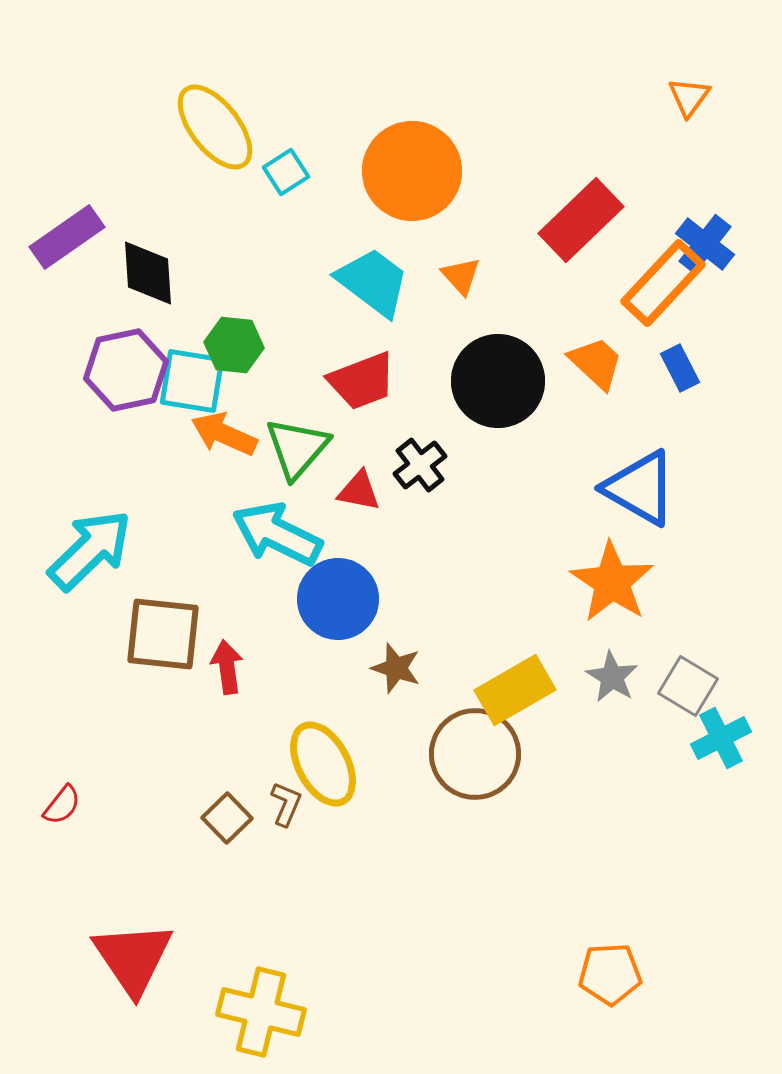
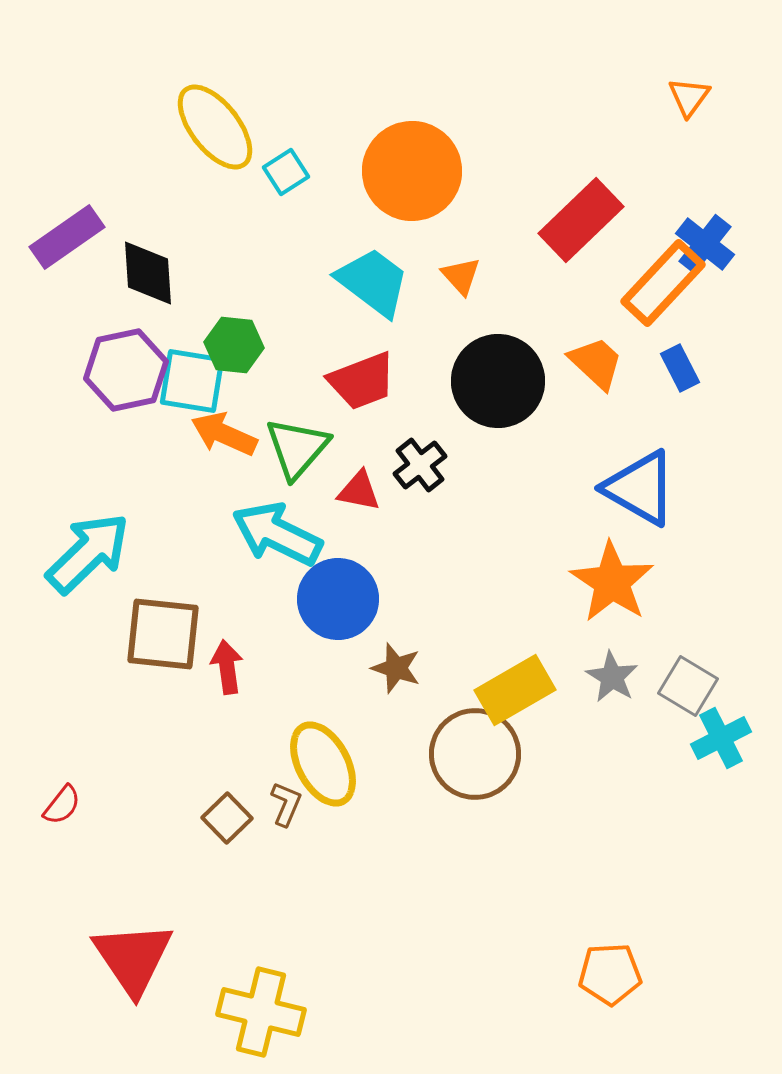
cyan arrow at (90, 550): moved 2 px left, 3 px down
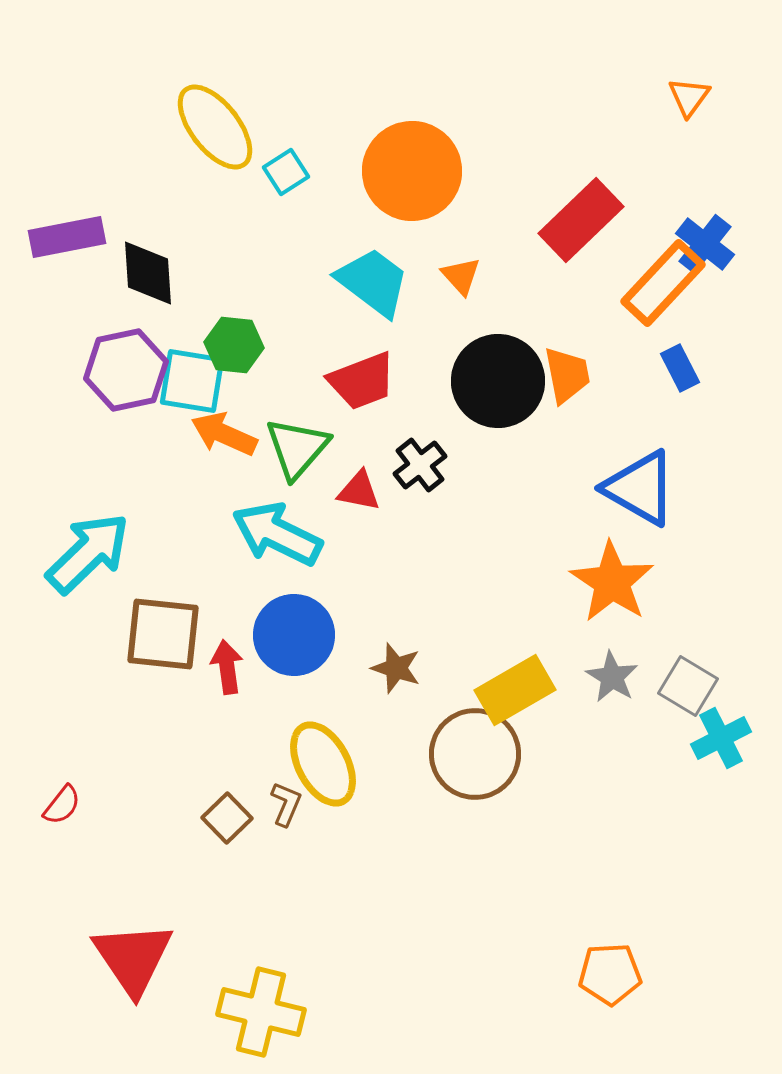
purple rectangle at (67, 237): rotated 24 degrees clockwise
orange trapezoid at (596, 363): moved 29 px left, 12 px down; rotated 36 degrees clockwise
blue circle at (338, 599): moved 44 px left, 36 px down
